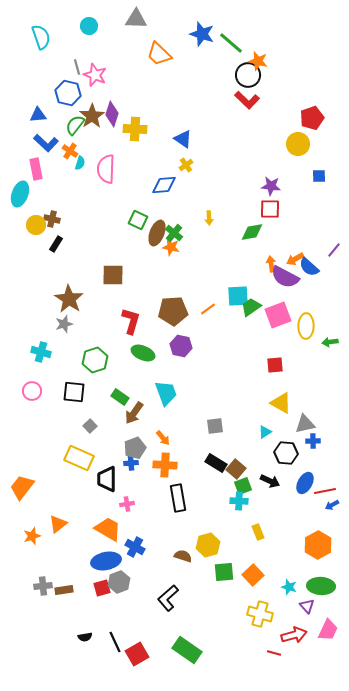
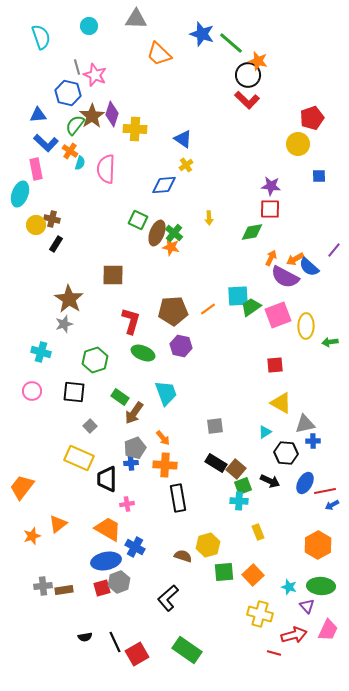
orange arrow at (271, 264): moved 6 px up; rotated 35 degrees clockwise
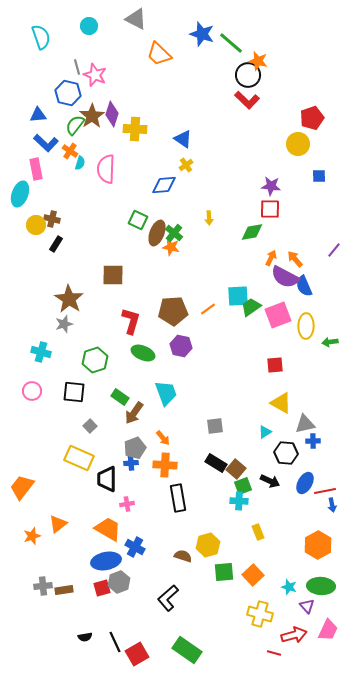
gray triangle at (136, 19): rotated 25 degrees clockwise
orange arrow at (295, 259): rotated 78 degrees clockwise
blue semicircle at (309, 267): moved 5 px left, 19 px down; rotated 25 degrees clockwise
blue arrow at (332, 505): rotated 72 degrees counterclockwise
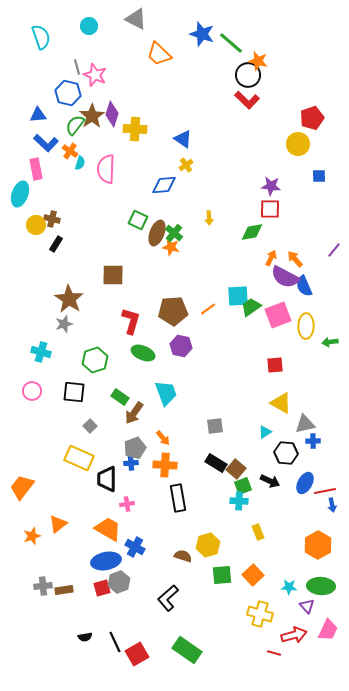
green square at (224, 572): moved 2 px left, 3 px down
cyan star at (289, 587): rotated 14 degrees counterclockwise
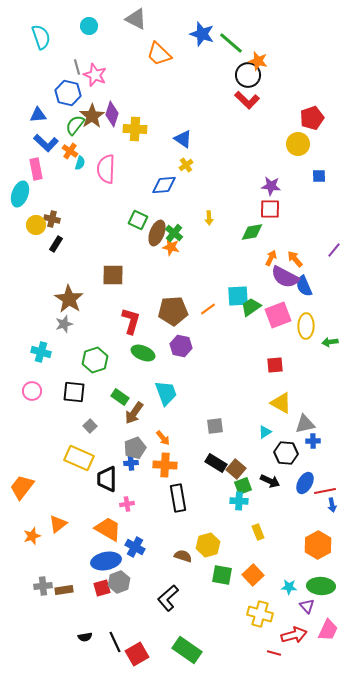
green square at (222, 575): rotated 15 degrees clockwise
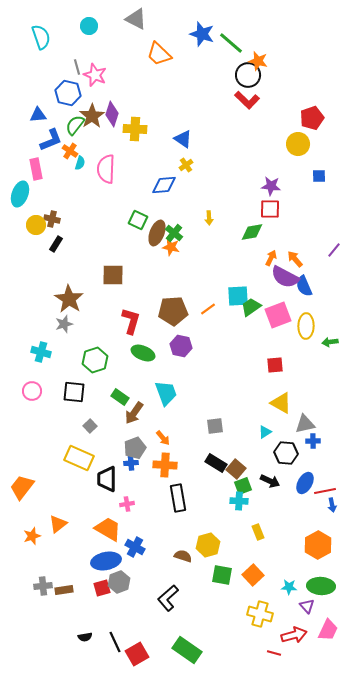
blue L-shape at (46, 143): moved 5 px right, 3 px up; rotated 65 degrees counterclockwise
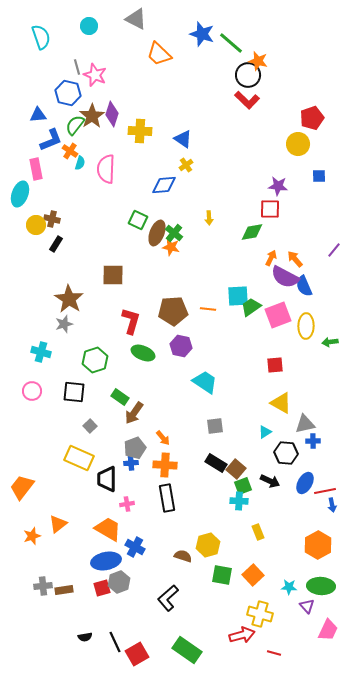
yellow cross at (135, 129): moved 5 px right, 2 px down
purple star at (271, 186): moved 7 px right
orange line at (208, 309): rotated 42 degrees clockwise
cyan trapezoid at (166, 393): moved 39 px right, 11 px up; rotated 36 degrees counterclockwise
black rectangle at (178, 498): moved 11 px left
red arrow at (294, 635): moved 52 px left
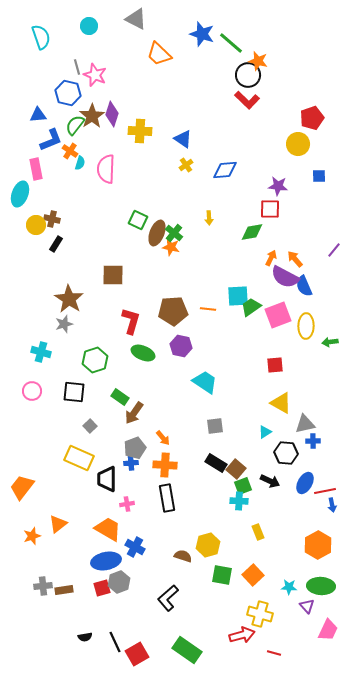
blue diamond at (164, 185): moved 61 px right, 15 px up
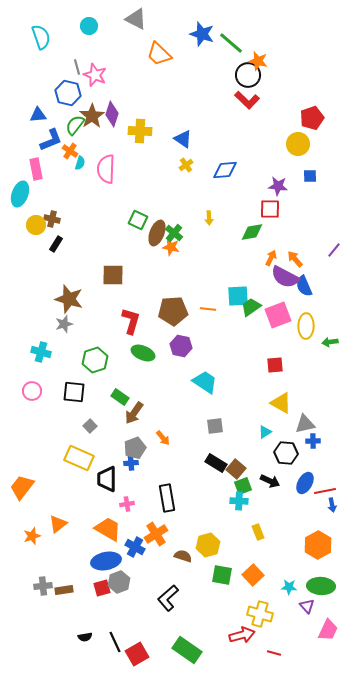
blue square at (319, 176): moved 9 px left
brown star at (69, 299): rotated 16 degrees counterclockwise
orange cross at (165, 465): moved 9 px left, 69 px down; rotated 35 degrees counterclockwise
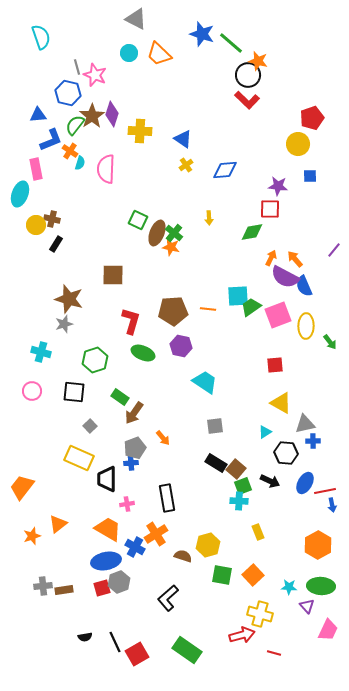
cyan circle at (89, 26): moved 40 px right, 27 px down
green arrow at (330, 342): rotated 119 degrees counterclockwise
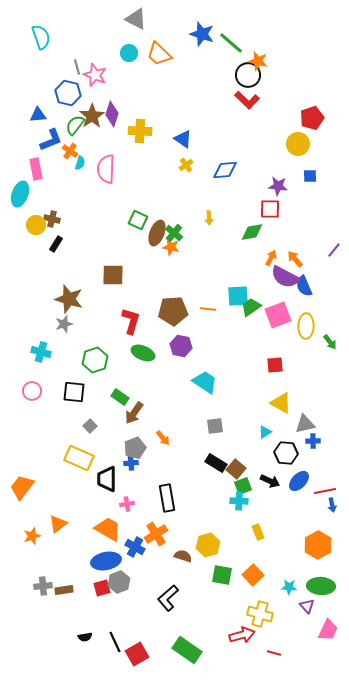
blue ellipse at (305, 483): moved 6 px left, 2 px up; rotated 15 degrees clockwise
